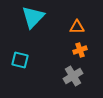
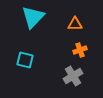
orange triangle: moved 2 px left, 3 px up
cyan square: moved 5 px right
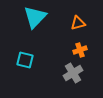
cyan triangle: moved 2 px right
orange triangle: moved 3 px right, 1 px up; rotated 14 degrees counterclockwise
gray cross: moved 3 px up
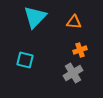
orange triangle: moved 4 px left, 1 px up; rotated 21 degrees clockwise
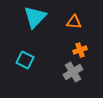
cyan square: rotated 12 degrees clockwise
gray cross: moved 1 px up
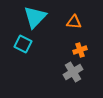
cyan square: moved 2 px left, 16 px up
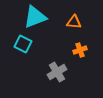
cyan triangle: rotated 25 degrees clockwise
gray cross: moved 16 px left
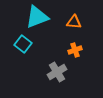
cyan triangle: moved 2 px right
cyan square: rotated 12 degrees clockwise
orange cross: moved 5 px left
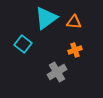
cyan triangle: moved 9 px right, 1 px down; rotated 15 degrees counterclockwise
